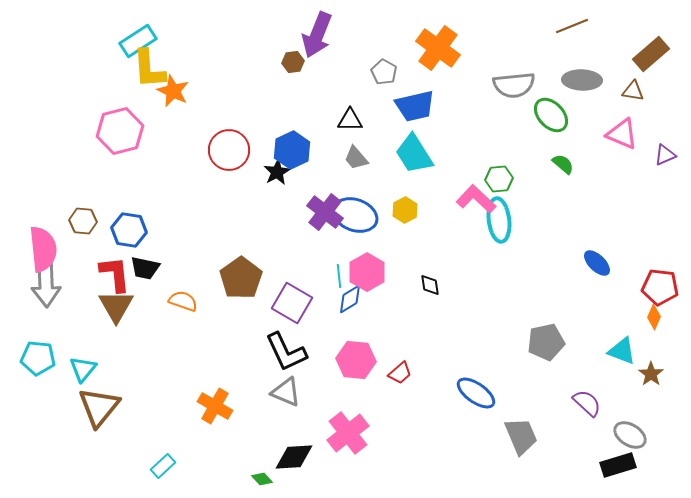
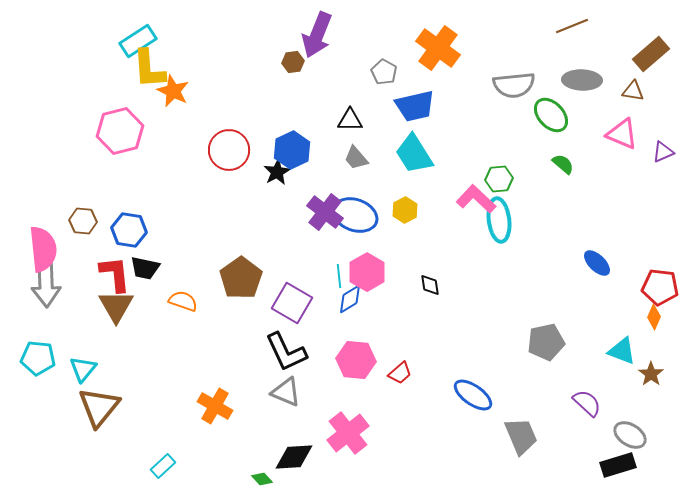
purple triangle at (665, 155): moved 2 px left, 3 px up
blue ellipse at (476, 393): moved 3 px left, 2 px down
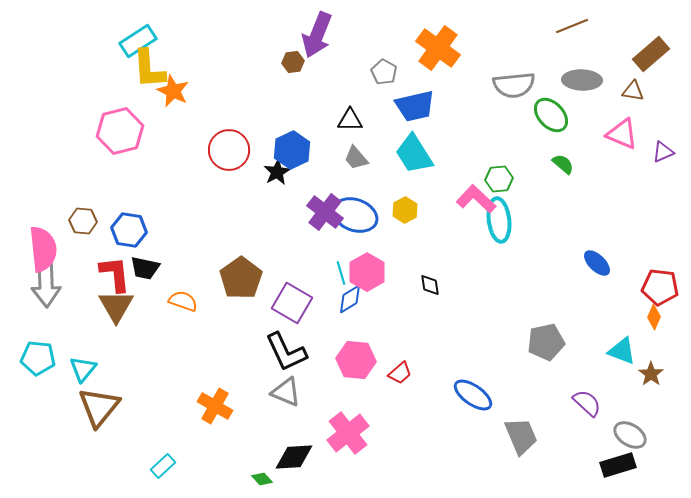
cyan line at (339, 276): moved 2 px right, 3 px up; rotated 10 degrees counterclockwise
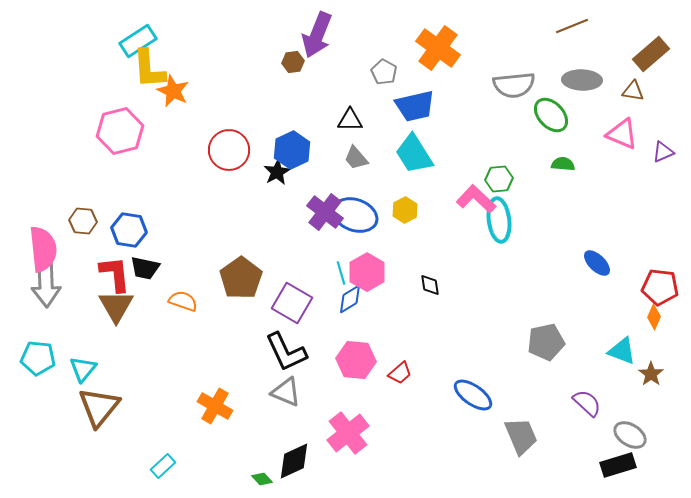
green semicircle at (563, 164): rotated 35 degrees counterclockwise
black diamond at (294, 457): moved 4 px down; rotated 21 degrees counterclockwise
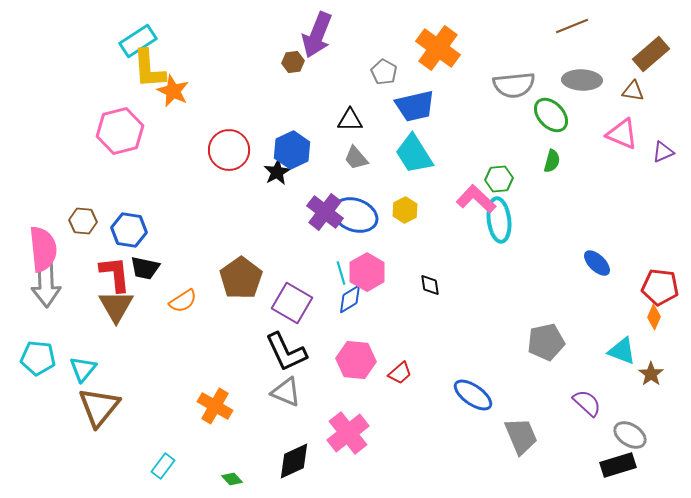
green semicircle at (563, 164): moved 11 px left, 3 px up; rotated 100 degrees clockwise
orange semicircle at (183, 301): rotated 128 degrees clockwise
cyan rectangle at (163, 466): rotated 10 degrees counterclockwise
green diamond at (262, 479): moved 30 px left
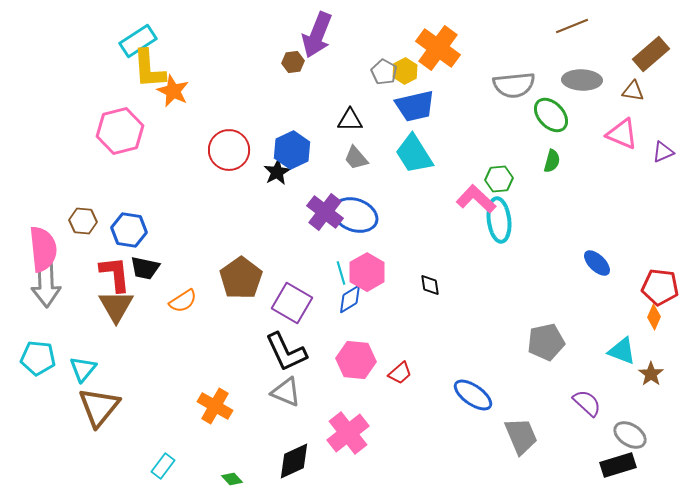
yellow hexagon at (405, 210): moved 139 px up
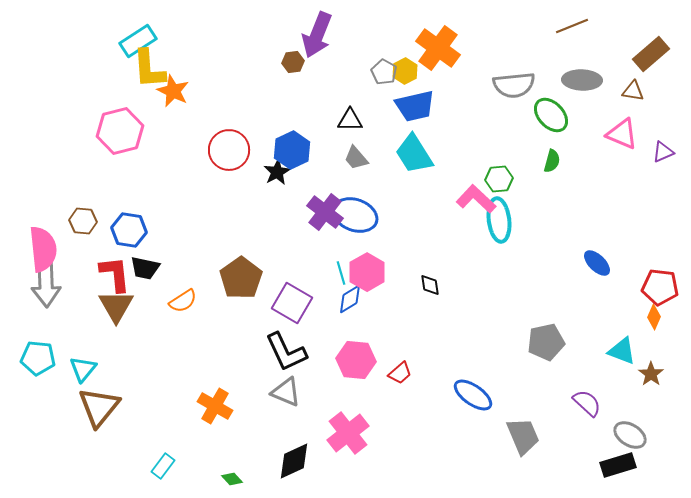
gray trapezoid at (521, 436): moved 2 px right
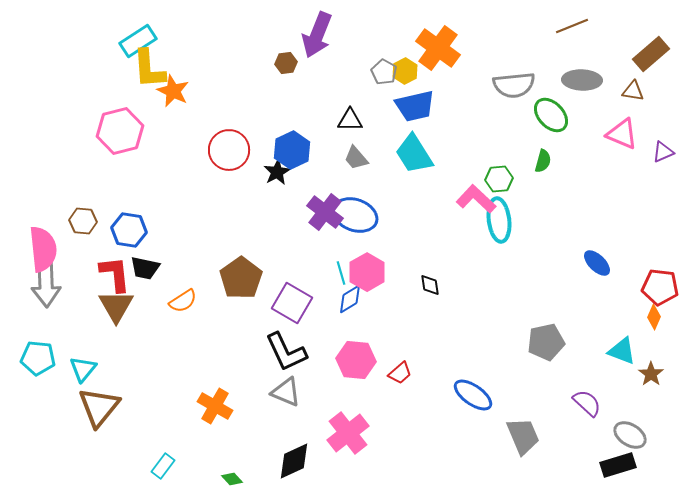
brown hexagon at (293, 62): moved 7 px left, 1 px down
green semicircle at (552, 161): moved 9 px left
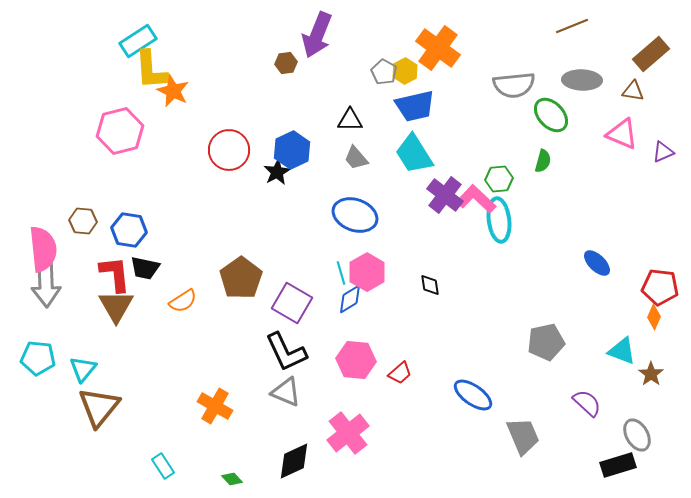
yellow L-shape at (149, 69): moved 2 px right, 1 px down
purple cross at (325, 212): moved 120 px right, 17 px up
gray ellipse at (630, 435): moved 7 px right; rotated 28 degrees clockwise
cyan rectangle at (163, 466): rotated 70 degrees counterclockwise
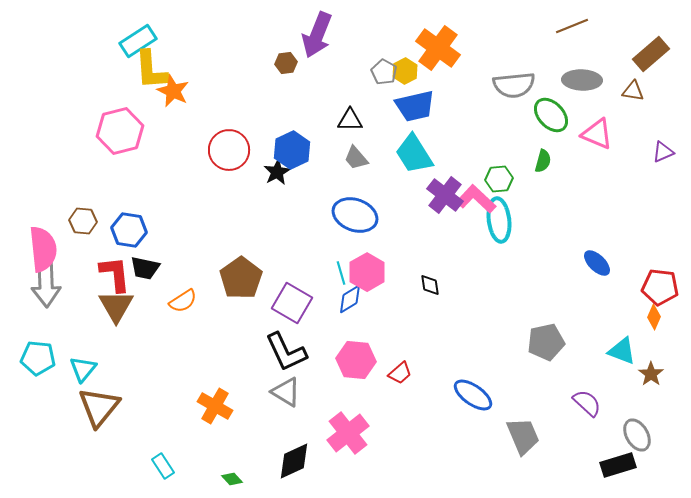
pink triangle at (622, 134): moved 25 px left
gray triangle at (286, 392): rotated 8 degrees clockwise
